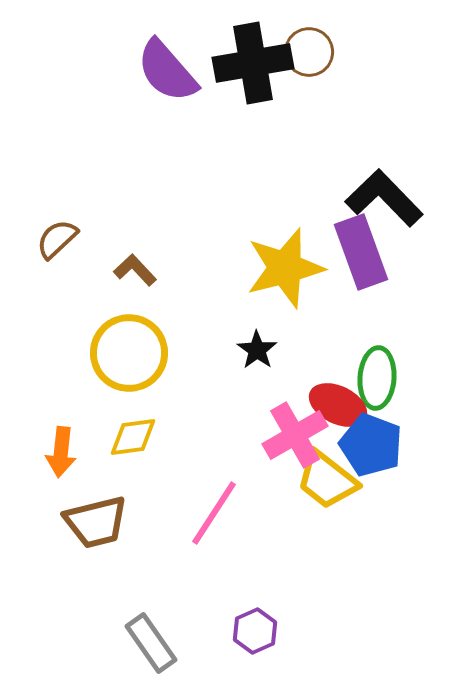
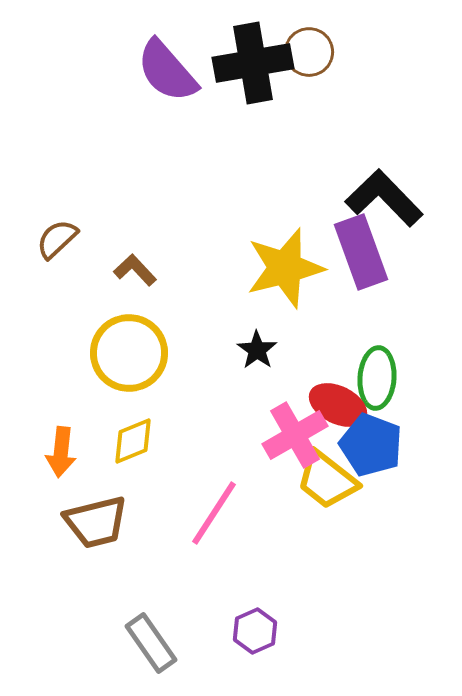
yellow diamond: moved 4 px down; rotated 15 degrees counterclockwise
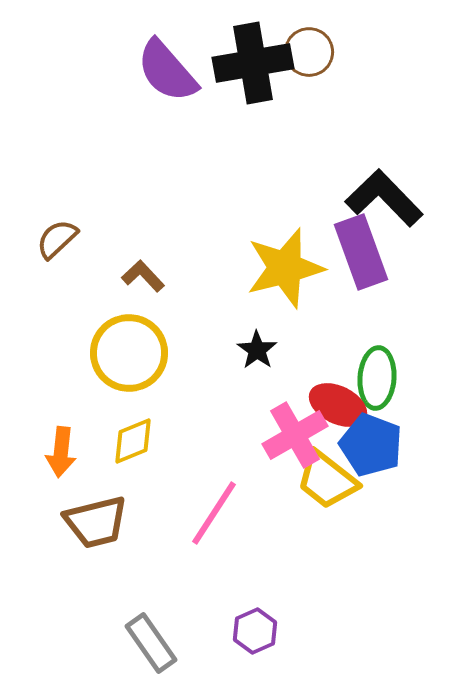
brown L-shape: moved 8 px right, 6 px down
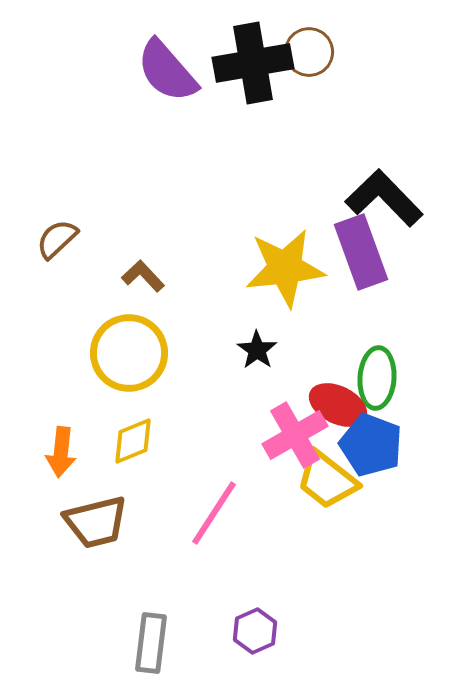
yellow star: rotated 8 degrees clockwise
gray rectangle: rotated 42 degrees clockwise
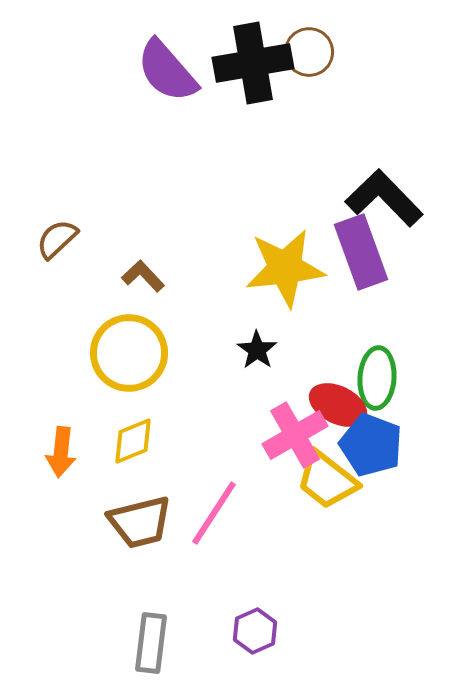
brown trapezoid: moved 44 px right
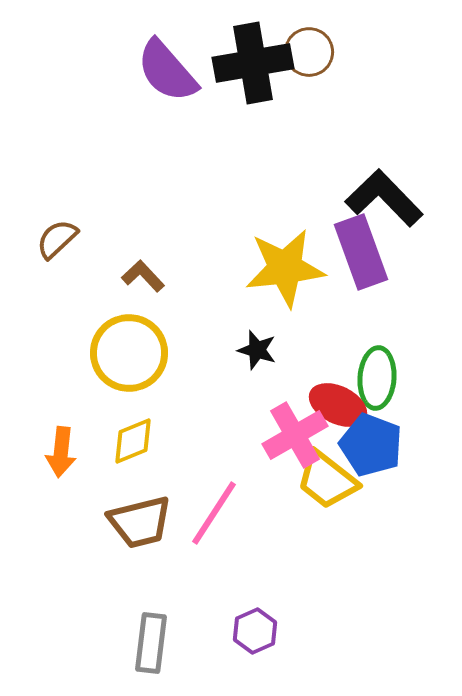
black star: rotated 18 degrees counterclockwise
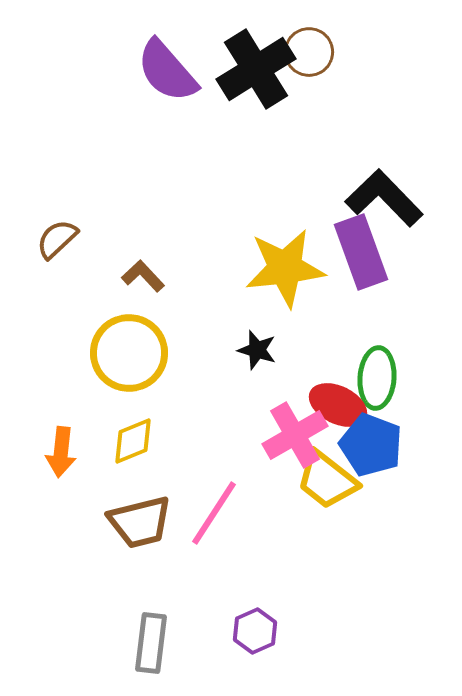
black cross: moved 3 px right, 6 px down; rotated 22 degrees counterclockwise
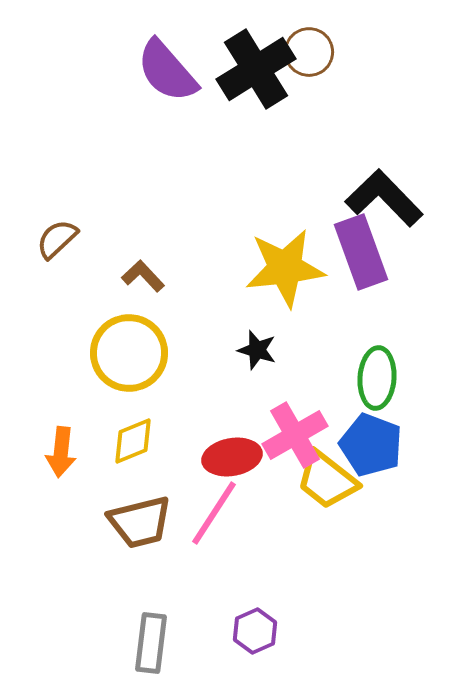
red ellipse: moved 106 px left, 52 px down; rotated 36 degrees counterclockwise
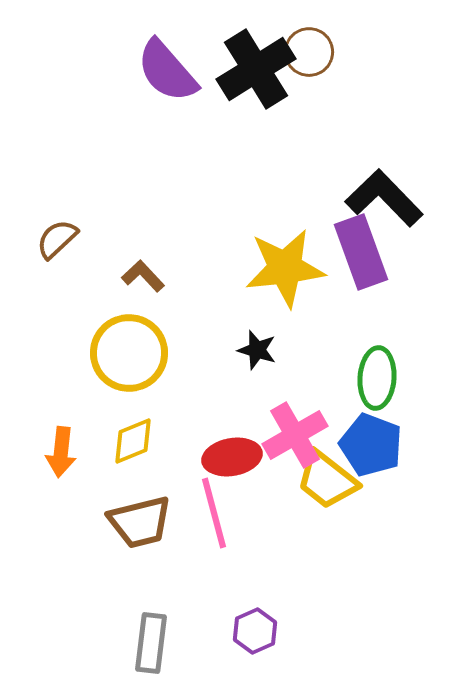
pink line: rotated 48 degrees counterclockwise
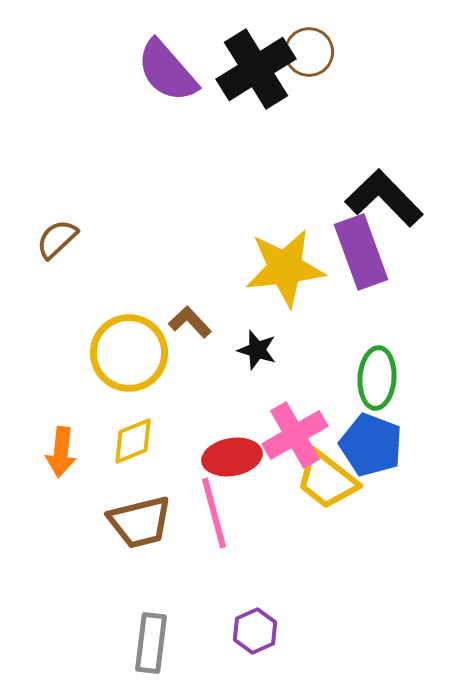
brown L-shape: moved 47 px right, 46 px down
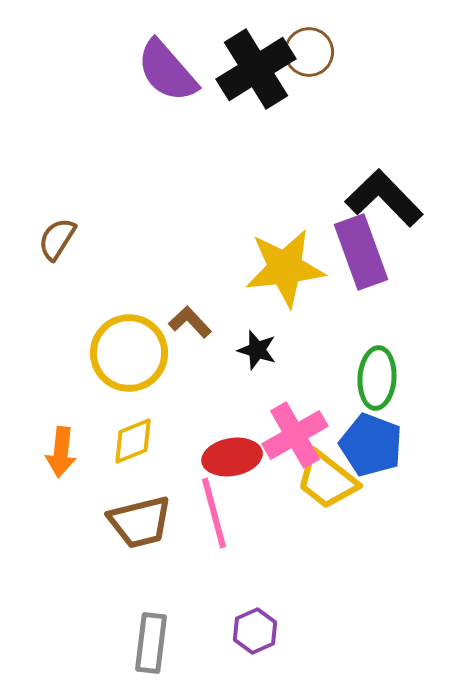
brown semicircle: rotated 15 degrees counterclockwise
